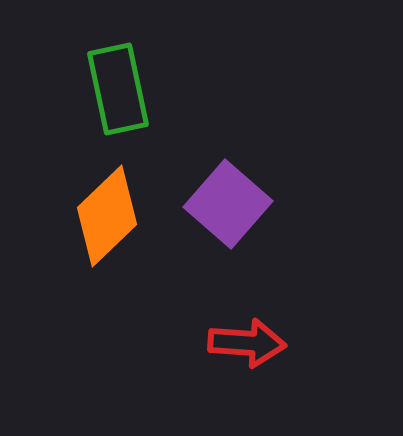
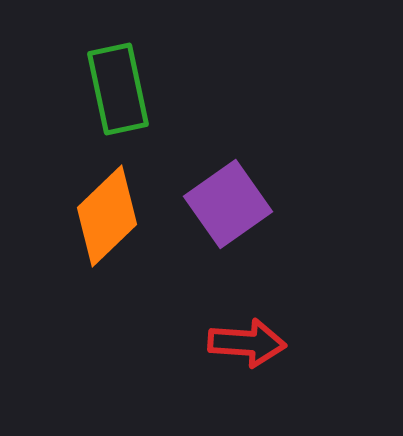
purple square: rotated 14 degrees clockwise
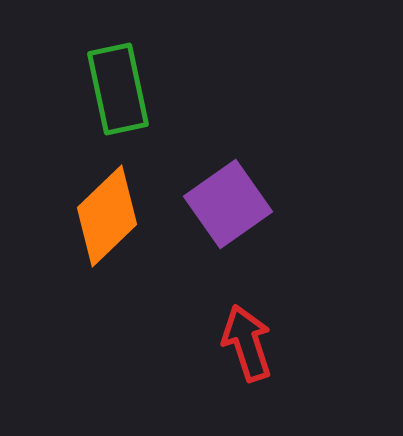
red arrow: rotated 112 degrees counterclockwise
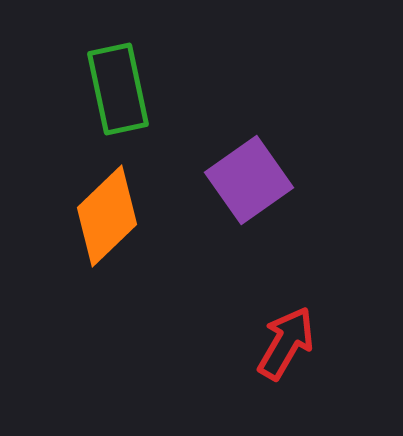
purple square: moved 21 px right, 24 px up
red arrow: moved 39 px right; rotated 48 degrees clockwise
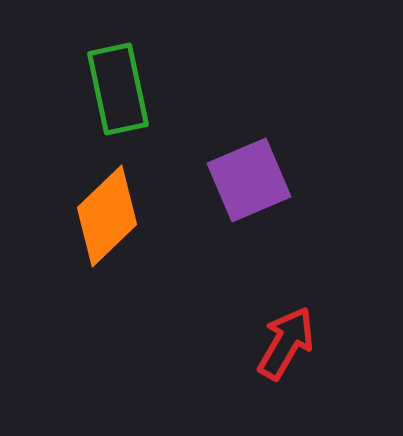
purple square: rotated 12 degrees clockwise
